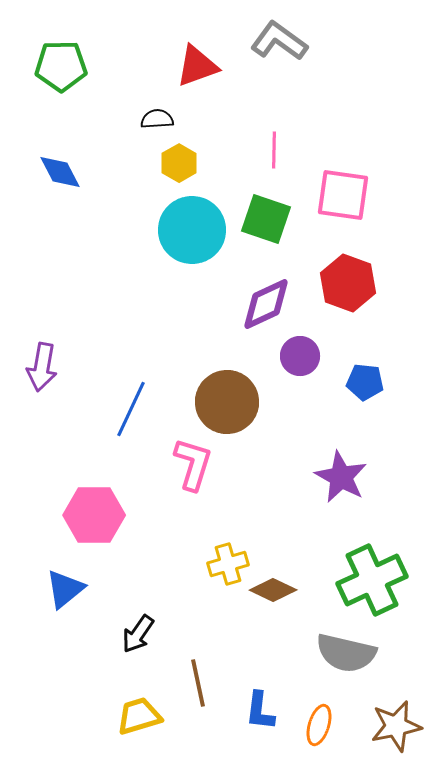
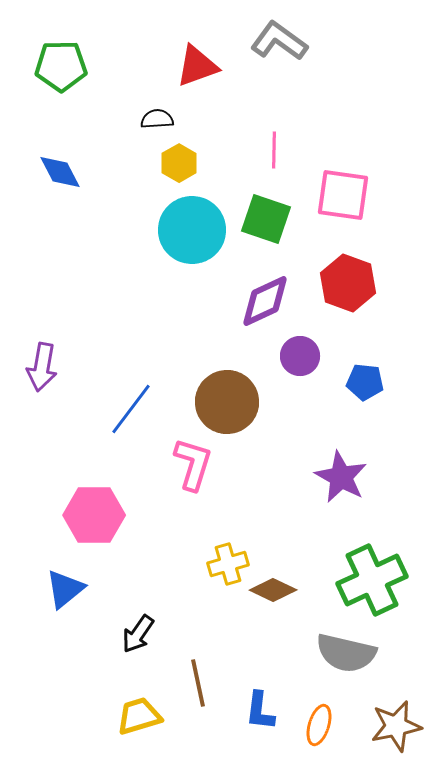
purple diamond: moved 1 px left, 3 px up
blue line: rotated 12 degrees clockwise
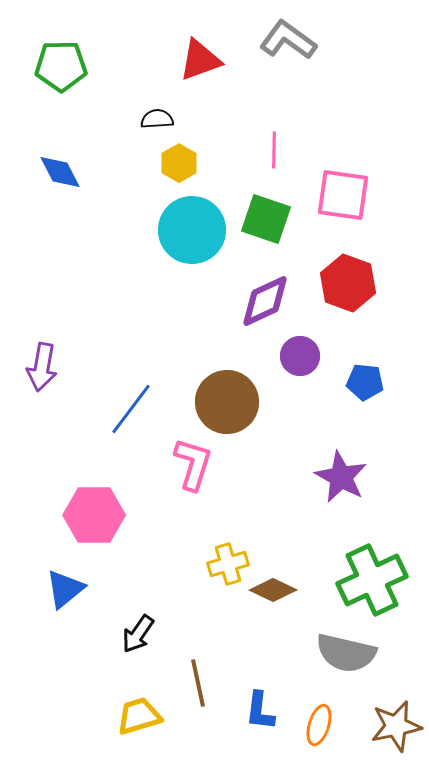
gray L-shape: moved 9 px right, 1 px up
red triangle: moved 3 px right, 6 px up
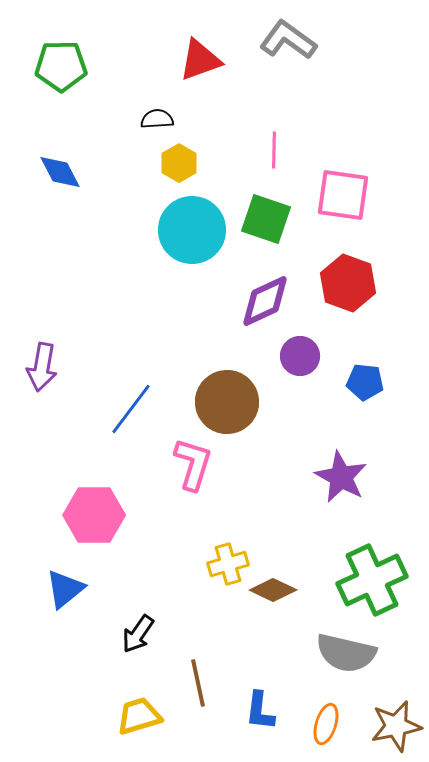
orange ellipse: moved 7 px right, 1 px up
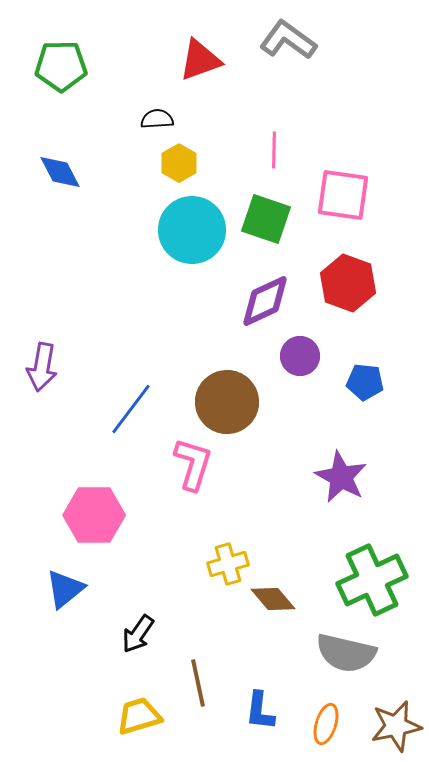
brown diamond: moved 9 px down; rotated 24 degrees clockwise
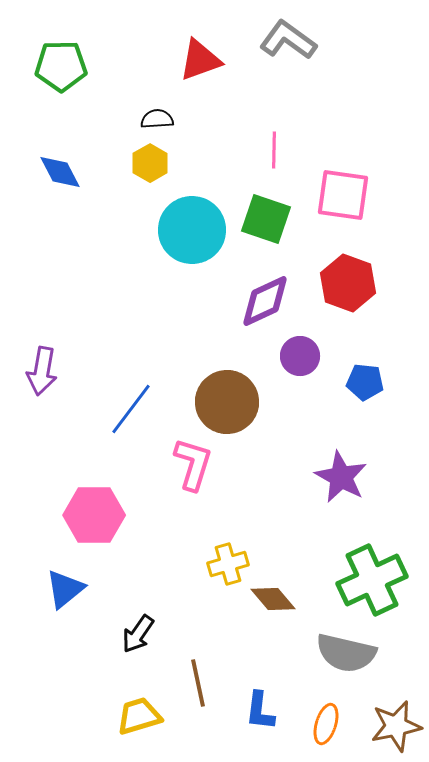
yellow hexagon: moved 29 px left
purple arrow: moved 4 px down
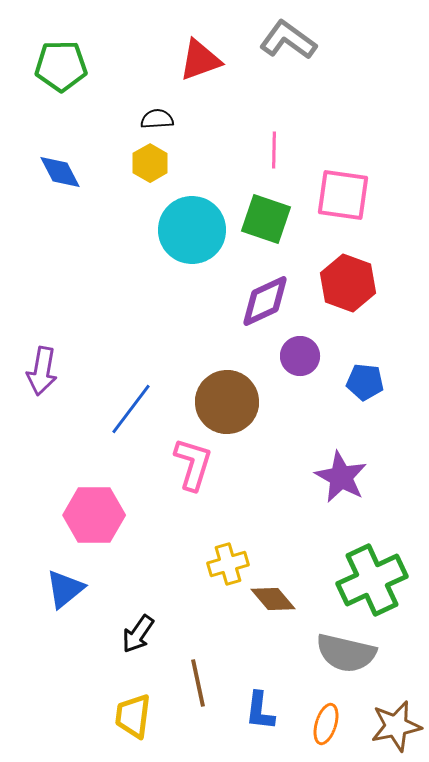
yellow trapezoid: moved 6 px left; rotated 66 degrees counterclockwise
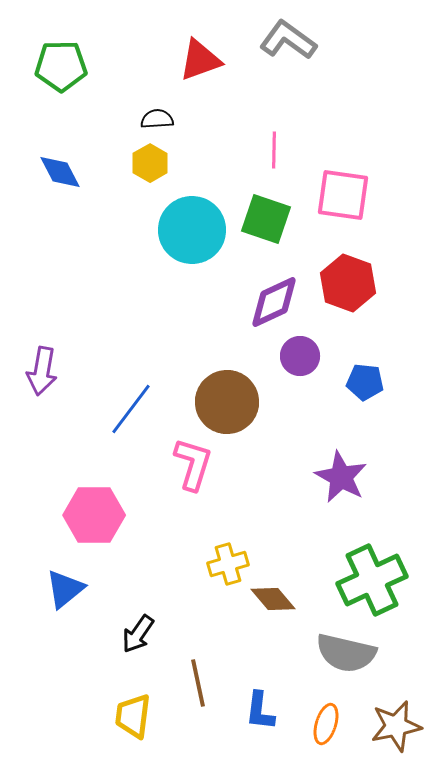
purple diamond: moved 9 px right, 1 px down
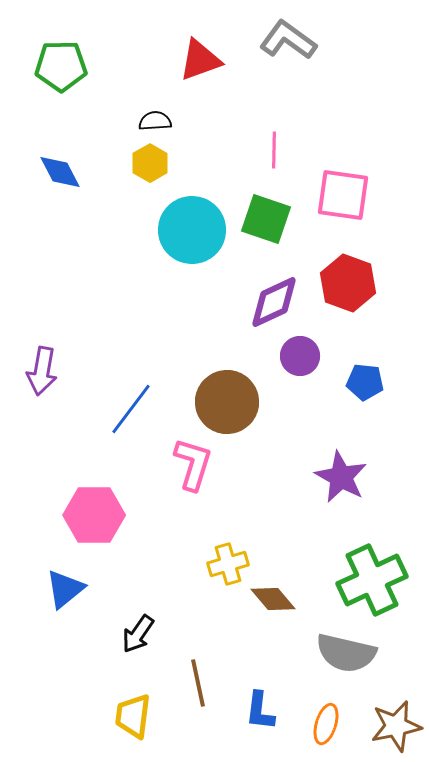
black semicircle: moved 2 px left, 2 px down
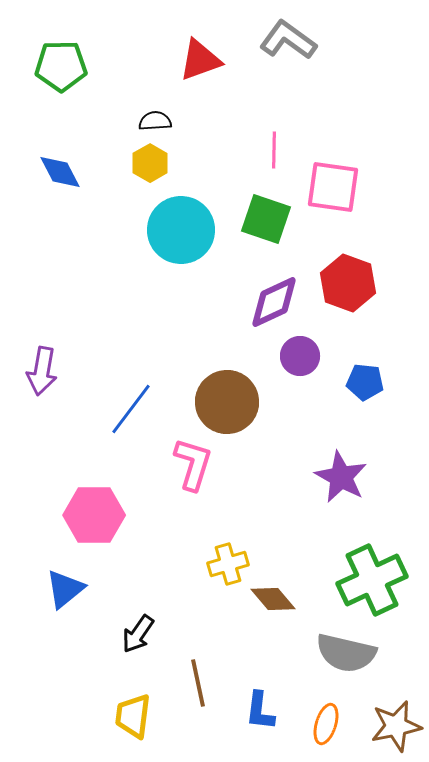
pink square: moved 10 px left, 8 px up
cyan circle: moved 11 px left
